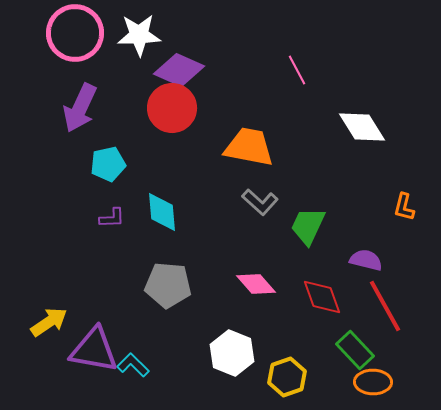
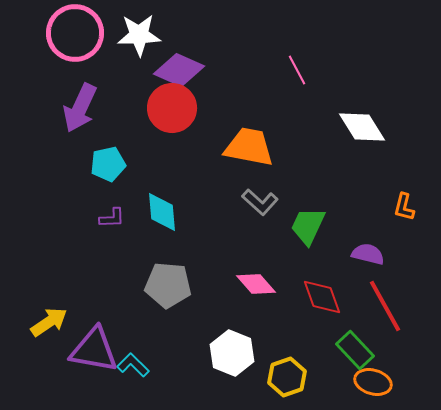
purple semicircle: moved 2 px right, 6 px up
orange ellipse: rotated 15 degrees clockwise
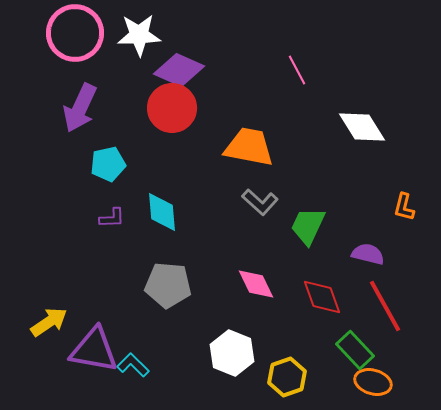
pink diamond: rotated 15 degrees clockwise
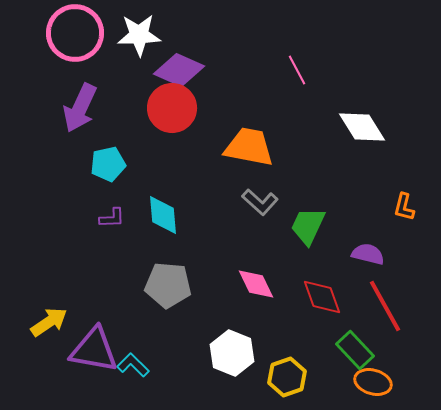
cyan diamond: moved 1 px right, 3 px down
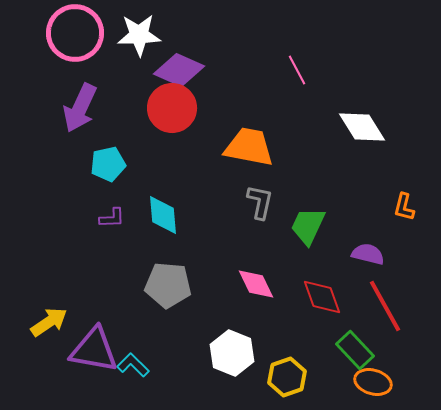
gray L-shape: rotated 120 degrees counterclockwise
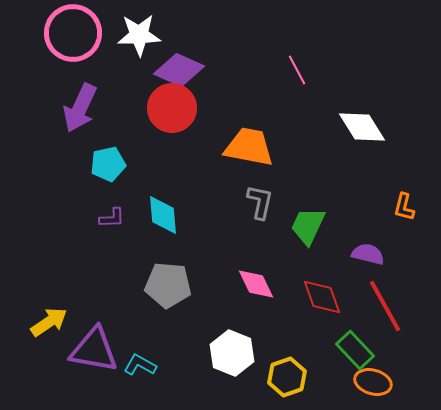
pink circle: moved 2 px left
cyan L-shape: moved 7 px right; rotated 16 degrees counterclockwise
